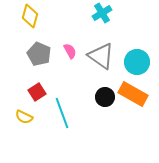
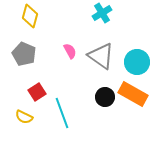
gray pentagon: moved 15 px left
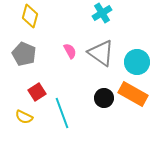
gray triangle: moved 3 px up
black circle: moved 1 px left, 1 px down
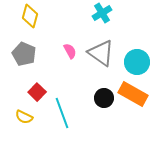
red square: rotated 12 degrees counterclockwise
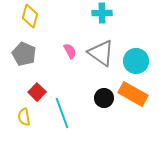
cyan cross: rotated 30 degrees clockwise
cyan circle: moved 1 px left, 1 px up
yellow semicircle: rotated 54 degrees clockwise
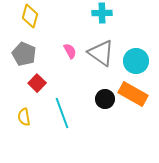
red square: moved 9 px up
black circle: moved 1 px right, 1 px down
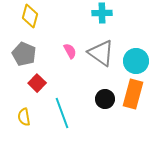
orange rectangle: rotated 76 degrees clockwise
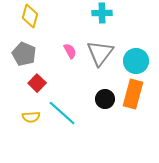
gray triangle: moved 1 px left; rotated 32 degrees clockwise
cyan line: rotated 28 degrees counterclockwise
yellow semicircle: moved 7 px right; rotated 84 degrees counterclockwise
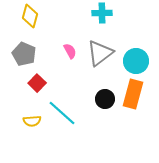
gray triangle: rotated 16 degrees clockwise
yellow semicircle: moved 1 px right, 4 px down
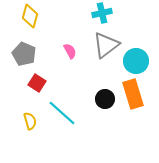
cyan cross: rotated 12 degrees counterclockwise
gray triangle: moved 6 px right, 8 px up
red square: rotated 12 degrees counterclockwise
orange rectangle: rotated 32 degrees counterclockwise
yellow semicircle: moved 2 px left; rotated 102 degrees counterclockwise
